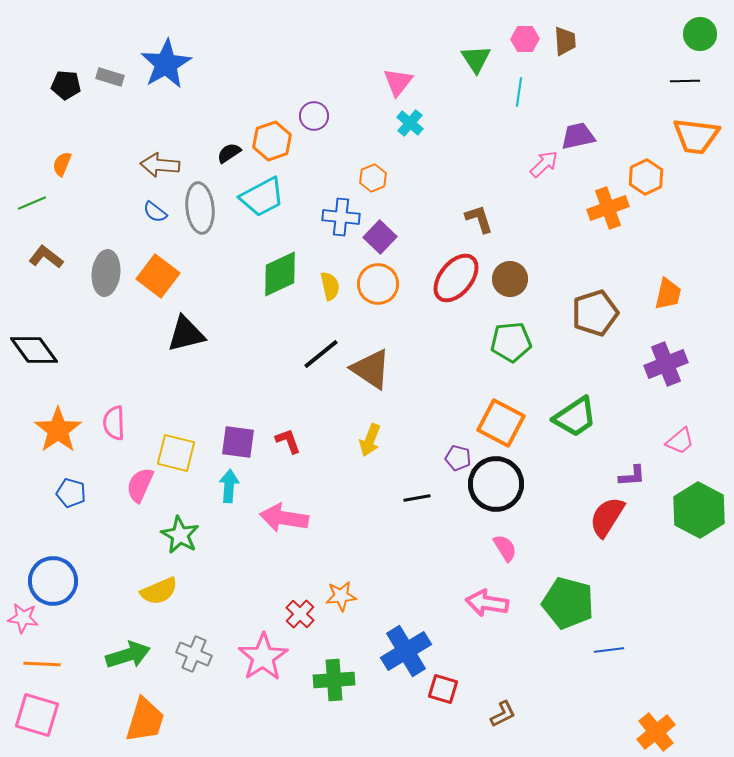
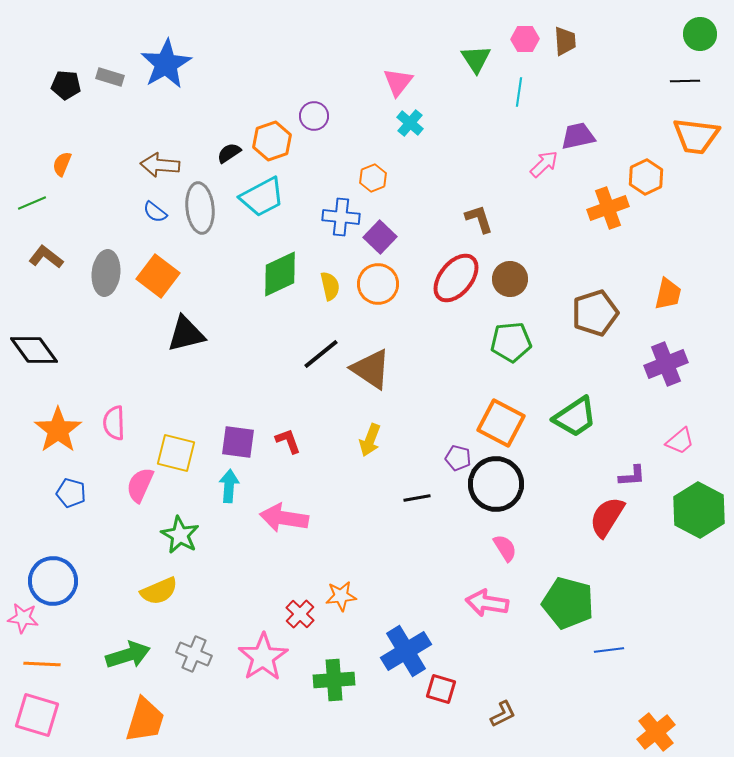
red square at (443, 689): moved 2 px left
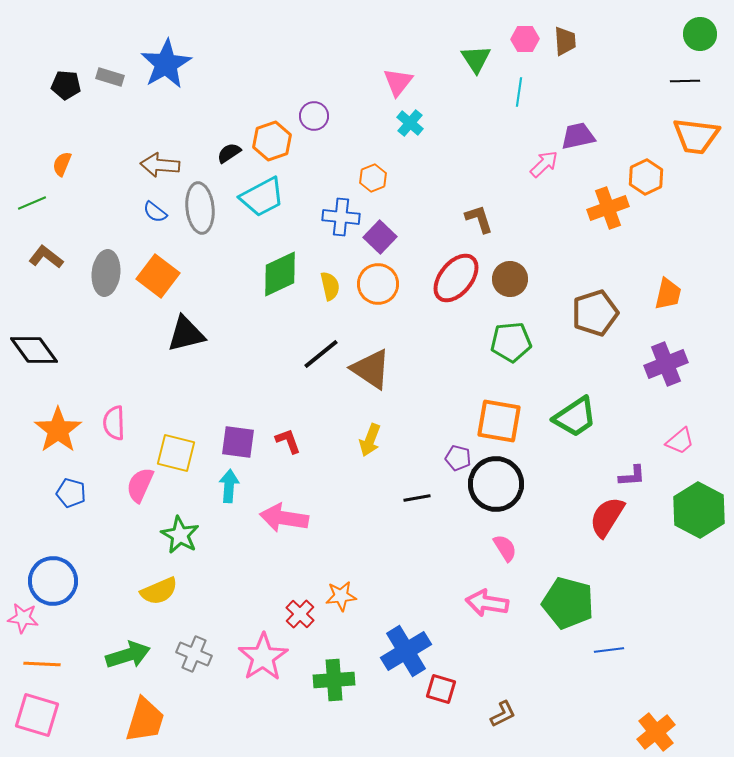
orange square at (501, 423): moved 2 px left, 2 px up; rotated 18 degrees counterclockwise
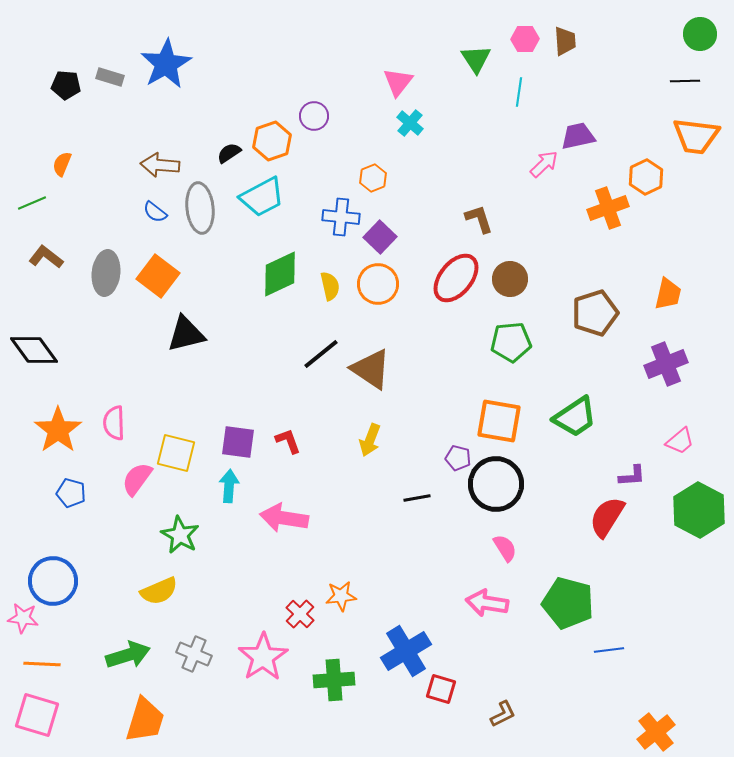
pink semicircle at (140, 485): moved 3 px left, 6 px up; rotated 12 degrees clockwise
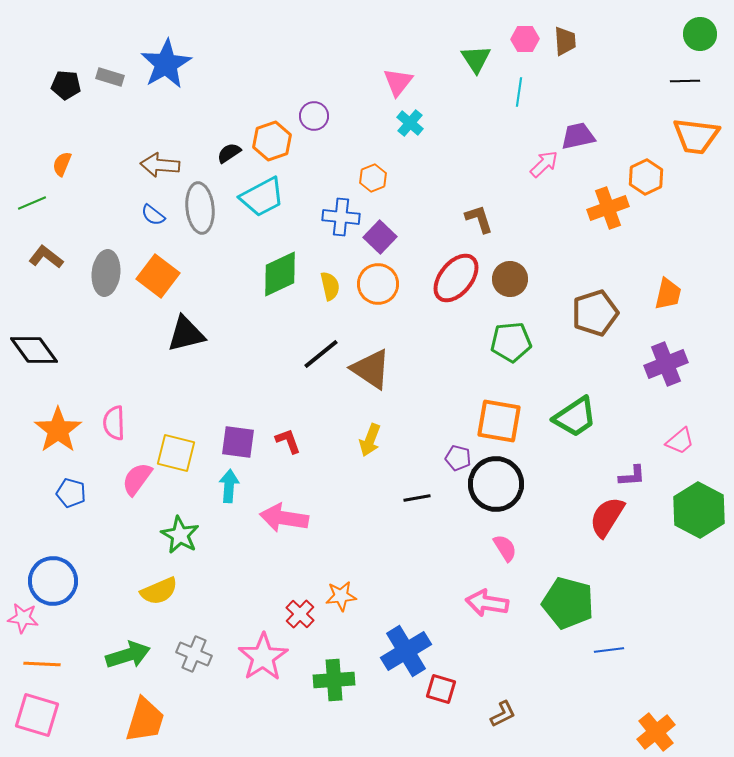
blue semicircle at (155, 212): moved 2 px left, 3 px down
